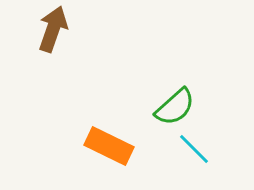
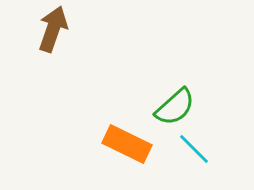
orange rectangle: moved 18 px right, 2 px up
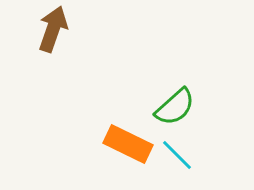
orange rectangle: moved 1 px right
cyan line: moved 17 px left, 6 px down
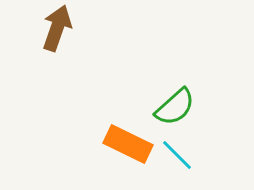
brown arrow: moved 4 px right, 1 px up
